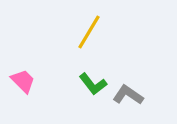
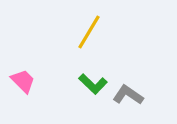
green L-shape: rotated 8 degrees counterclockwise
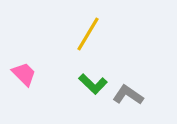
yellow line: moved 1 px left, 2 px down
pink trapezoid: moved 1 px right, 7 px up
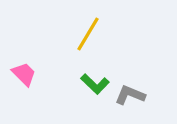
green L-shape: moved 2 px right
gray L-shape: moved 2 px right; rotated 12 degrees counterclockwise
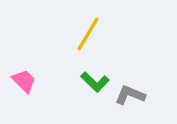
pink trapezoid: moved 7 px down
green L-shape: moved 2 px up
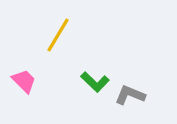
yellow line: moved 30 px left, 1 px down
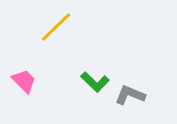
yellow line: moved 2 px left, 8 px up; rotated 15 degrees clockwise
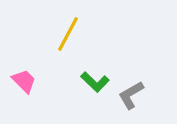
yellow line: moved 12 px right, 7 px down; rotated 18 degrees counterclockwise
gray L-shape: moved 1 px right; rotated 52 degrees counterclockwise
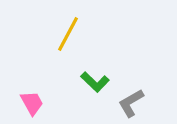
pink trapezoid: moved 8 px right, 22 px down; rotated 16 degrees clockwise
gray L-shape: moved 8 px down
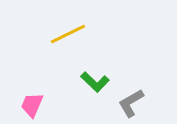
yellow line: rotated 36 degrees clockwise
pink trapezoid: moved 2 px down; rotated 128 degrees counterclockwise
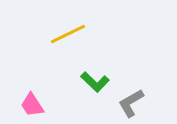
pink trapezoid: rotated 56 degrees counterclockwise
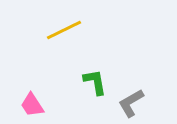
yellow line: moved 4 px left, 4 px up
green L-shape: rotated 144 degrees counterclockwise
